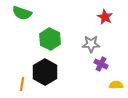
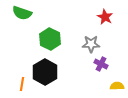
yellow semicircle: moved 1 px right, 1 px down
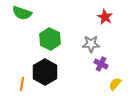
yellow semicircle: moved 2 px left, 2 px up; rotated 48 degrees counterclockwise
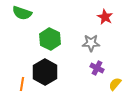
gray star: moved 1 px up
purple cross: moved 4 px left, 4 px down
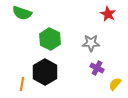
red star: moved 3 px right, 3 px up
